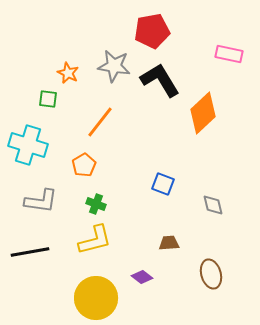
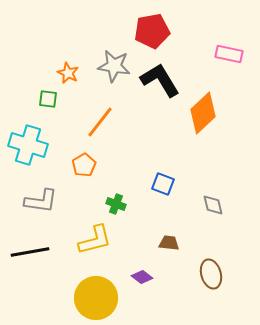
green cross: moved 20 px right
brown trapezoid: rotated 10 degrees clockwise
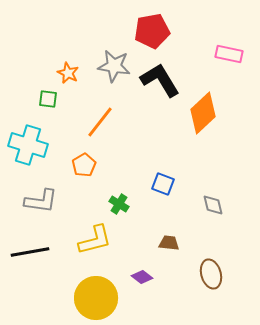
green cross: moved 3 px right; rotated 12 degrees clockwise
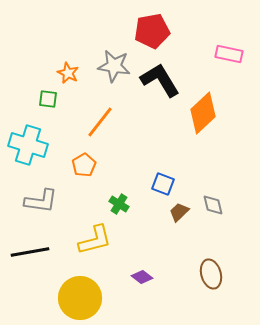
brown trapezoid: moved 10 px right, 31 px up; rotated 50 degrees counterclockwise
yellow circle: moved 16 px left
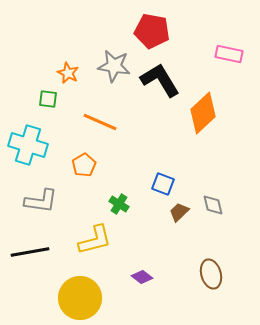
red pentagon: rotated 20 degrees clockwise
orange line: rotated 76 degrees clockwise
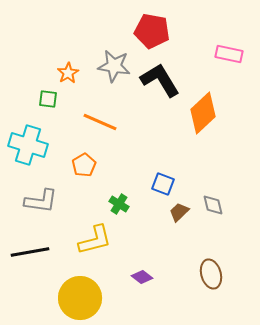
orange star: rotated 15 degrees clockwise
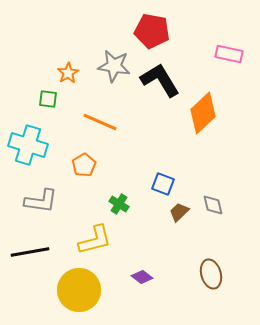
yellow circle: moved 1 px left, 8 px up
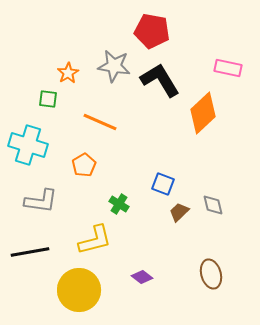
pink rectangle: moved 1 px left, 14 px down
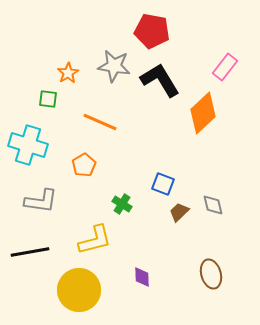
pink rectangle: moved 3 px left, 1 px up; rotated 64 degrees counterclockwise
green cross: moved 3 px right
purple diamond: rotated 50 degrees clockwise
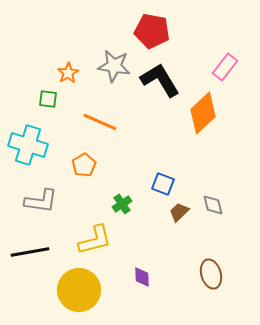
green cross: rotated 24 degrees clockwise
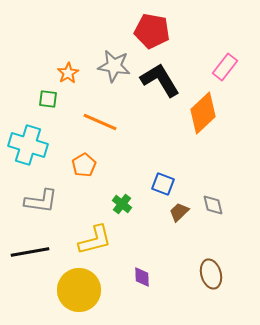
green cross: rotated 18 degrees counterclockwise
